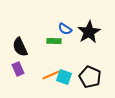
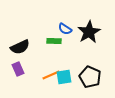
black semicircle: rotated 90 degrees counterclockwise
cyan square: rotated 28 degrees counterclockwise
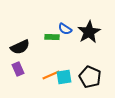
green rectangle: moved 2 px left, 4 px up
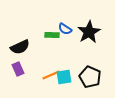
green rectangle: moved 2 px up
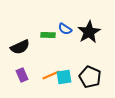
green rectangle: moved 4 px left
purple rectangle: moved 4 px right, 6 px down
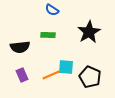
blue semicircle: moved 13 px left, 19 px up
black semicircle: rotated 18 degrees clockwise
cyan square: moved 2 px right, 10 px up; rotated 14 degrees clockwise
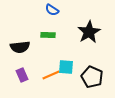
black pentagon: moved 2 px right
